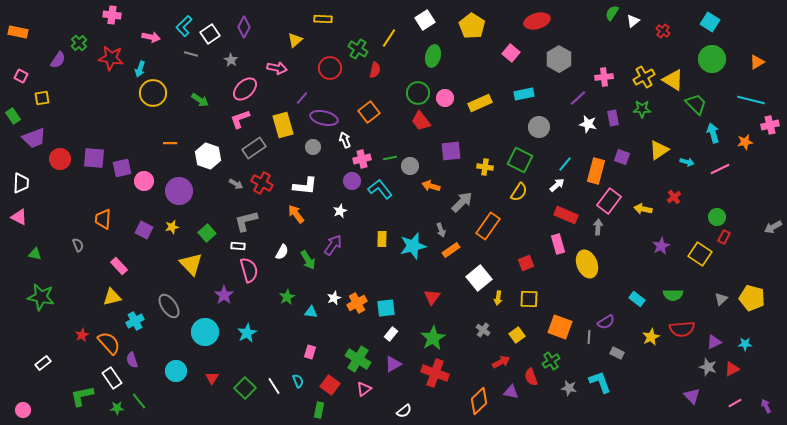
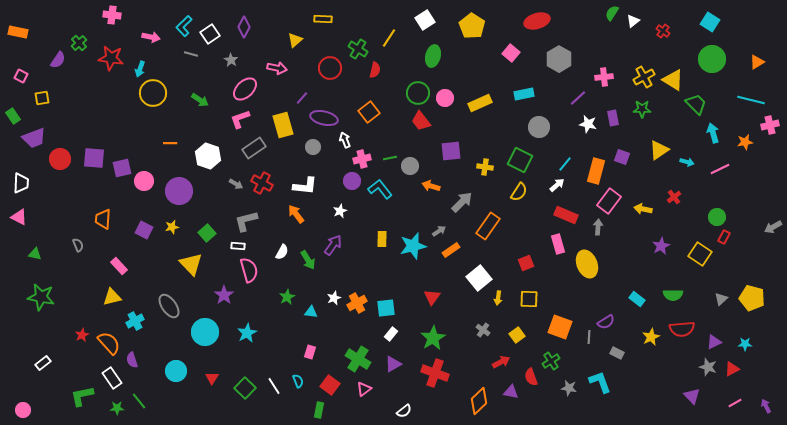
gray arrow at (441, 230): moved 2 px left, 1 px down; rotated 104 degrees counterclockwise
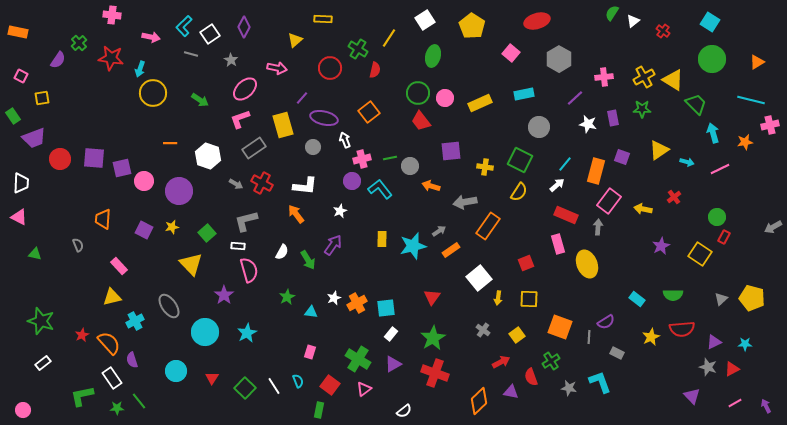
purple line at (578, 98): moved 3 px left
gray arrow at (462, 202): moved 3 px right; rotated 145 degrees counterclockwise
green star at (41, 297): moved 24 px down; rotated 8 degrees clockwise
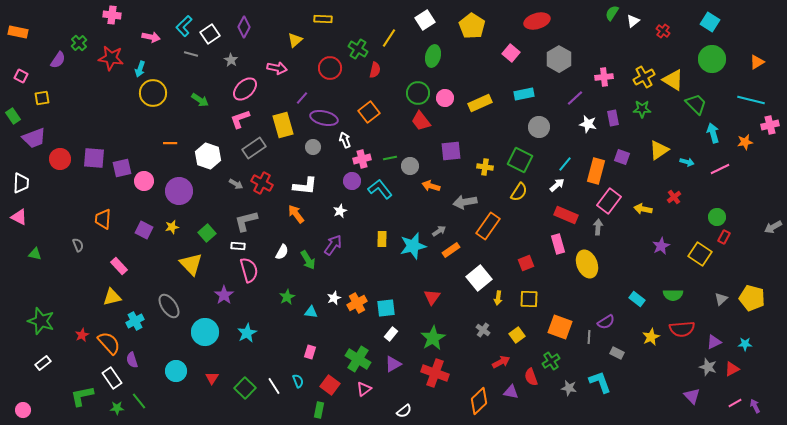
purple arrow at (766, 406): moved 11 px left
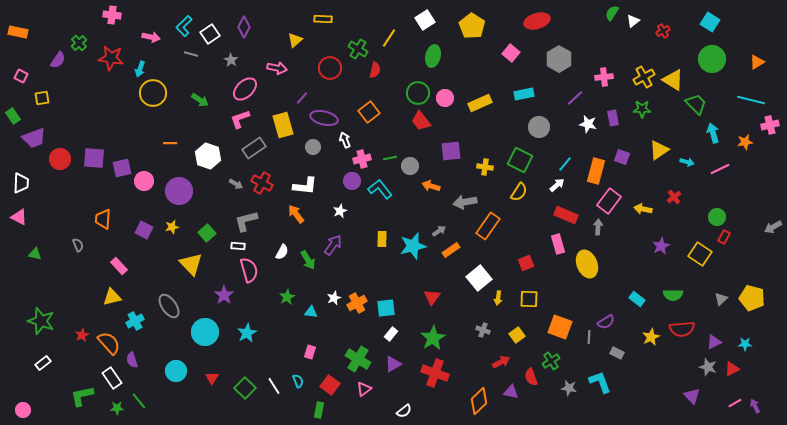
red cross at (663, 31): rotated 24 degrees clockwise
gray cross at (483, 330): rotated 16 degrees counterclockwise
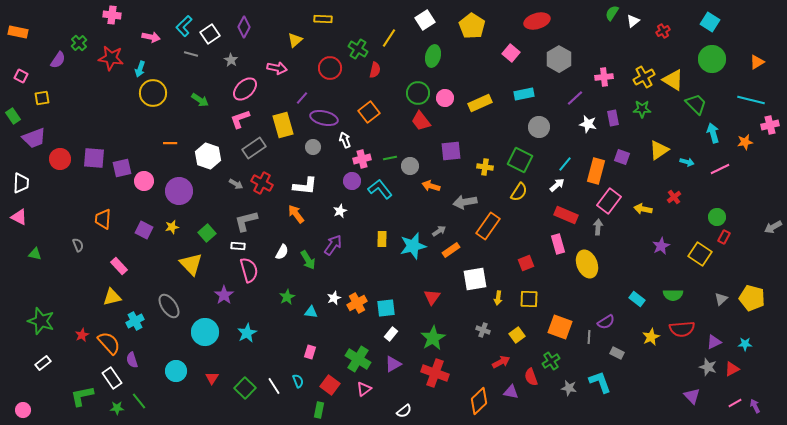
white square at (479, 278): moved 4 px left, 1 px down; rotated 30 degrees clockwise
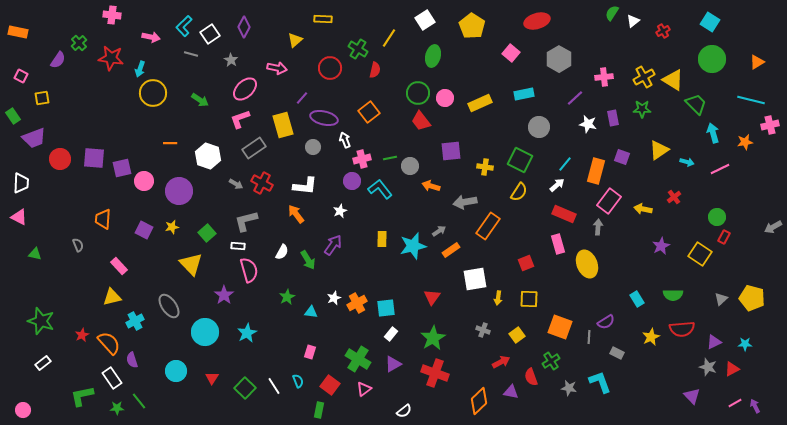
red rectangle at (566, 215): moved 2 px left, 1 px up
cyan rectangle at (637, 299): rotated 21 degrees clockwise
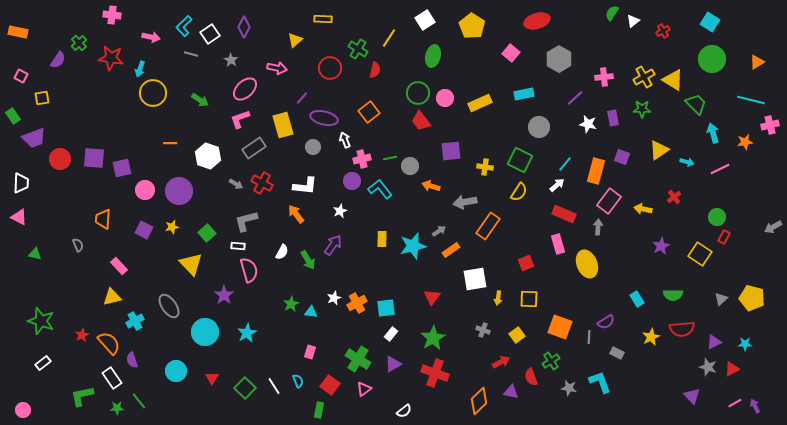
pink circle at (144, 181): moved 1 px right, 9 px down
green star at (287, 297): moved 4 px right, 7 px down
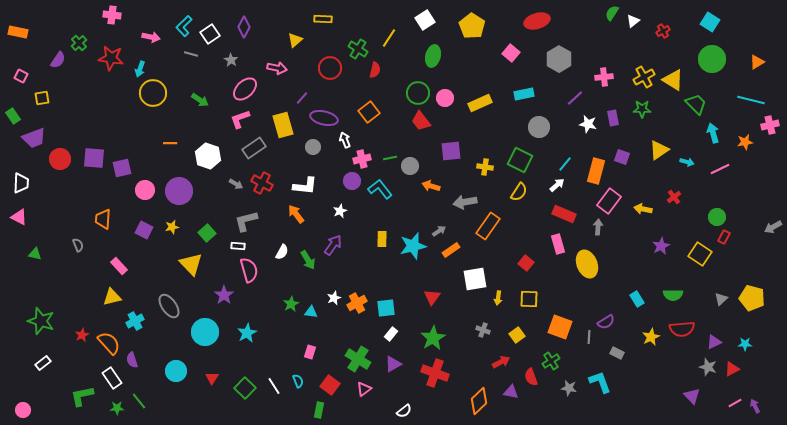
red square at (526, 263): rotated 28 degrees counterclockwise
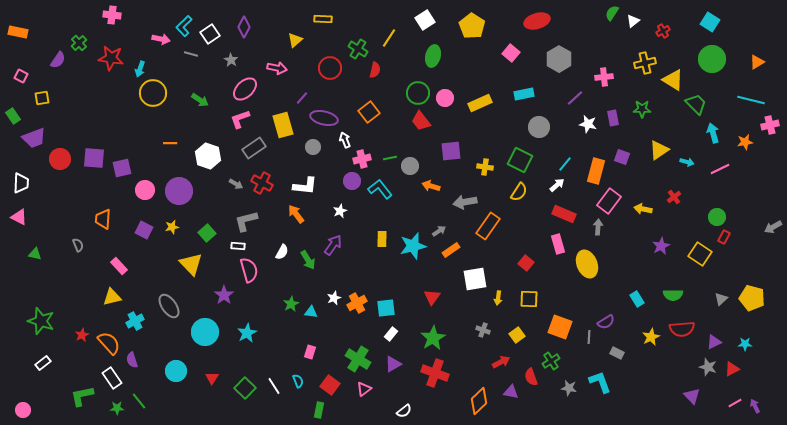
pink arrow at (151, 37): moved 10 px right, 2 px down
yellow cross at (644, 77): moved 1 px right, 14 px up; rotated 15 degrees clockwise
